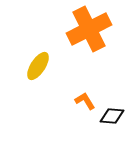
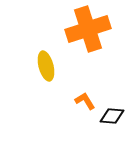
orange cross: moved 1 px left; rotated 9 degrees clockwise
yellow ellipse: moved 8 px right; rotated 48 degrees counterclockwise
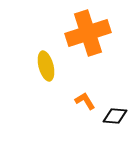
orange cross: moved 4 px down
black diamond: moved 3 px right
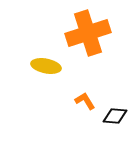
yellow ellipse: rotated 64 degrees counterclockwise
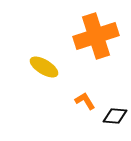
orange cross: moved 8 px right, 3 px down
yellow ellipse: moved 2 px left, 1 px down; rotated 20 degrees clockwise
